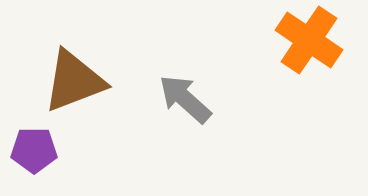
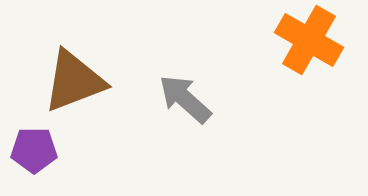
orange cross: rotated 4 degrees counterclockwise
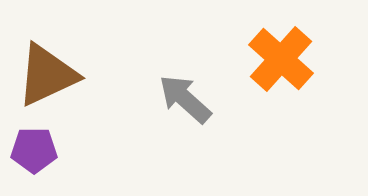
orange cross: moved 28 px left, 19 px down; rotated 12 degrees clockwise
brown triangle: moved 27 px left, 6 px up; rotated 4 degrees counterclockwise
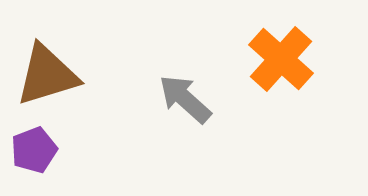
brown triangle: rotated 8 degrees clockwise
purple pentagon: rotated 21 degrees counterclockwise
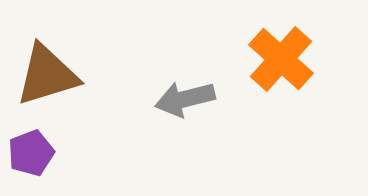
gray arrow: rotated 56 degrees counterclockwise
purple pentagon: moved 3 px left, 3 px down
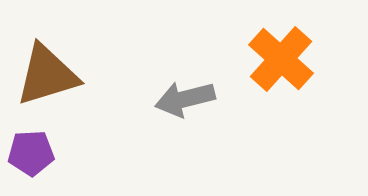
purple pentagon: rotated 18 degrees clockwise
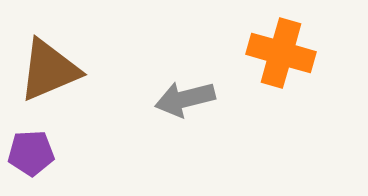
orange cross: moved 6 px up; rotated 26 degrees counterclockwise
brown triangle: moved 2 px right, 5 px up; rotated 6 degrees counterclockwise
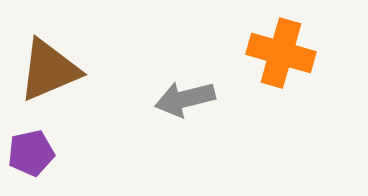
purple pentagon: rotated 9 degrees counterclockwise
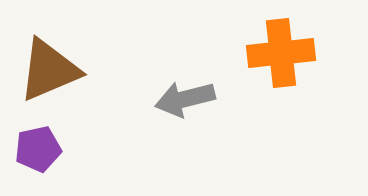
orange cross: rotated 22 degrees counterclockwise
purple pentagon: moved 7 px right, 4 px up
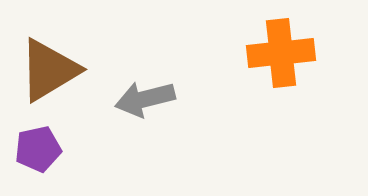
brown triangle: rotated 8 degrees counterclockwise
gray arrow: moved 40 px left
